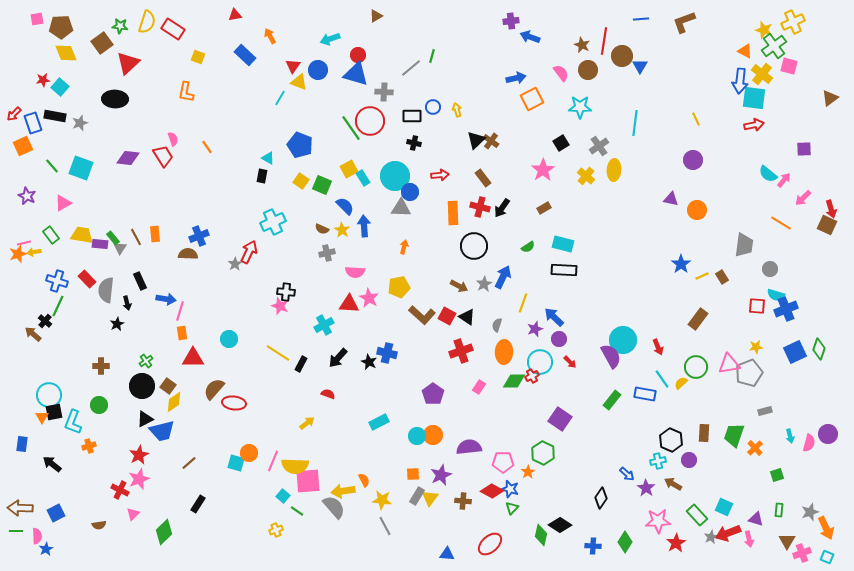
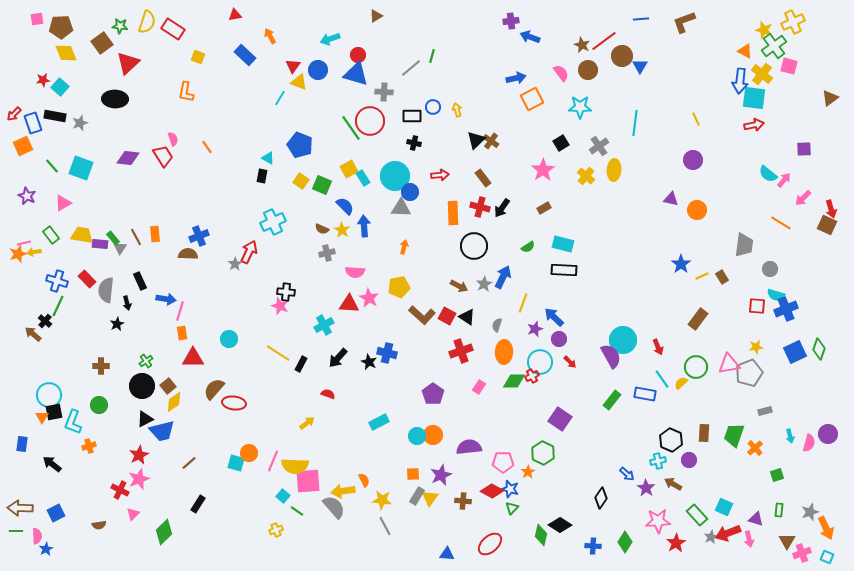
red line at (604, 41): rotated 44 degrees clockwise
brown square at (168, 386): rotated 14 degrees clockwise
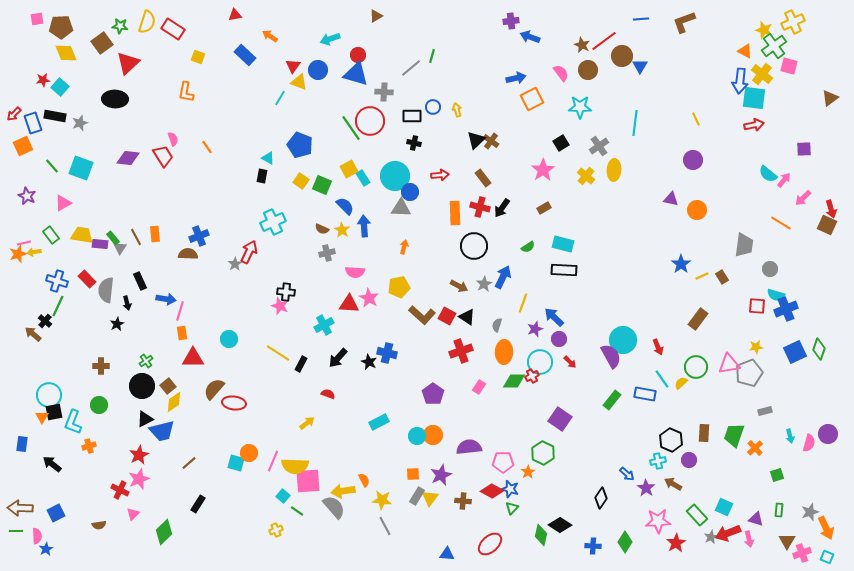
orange arrow at (270, 36): rotated 28 degrees counterclockwise
orange rectangle at (453, 213): moved 2 px right
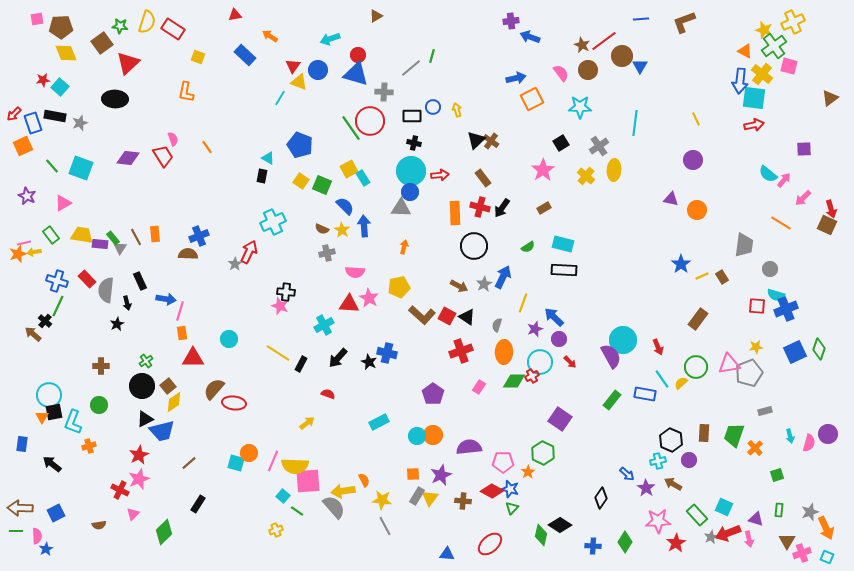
cyan circle at (395, 176): moved 16 px right, 5 px up
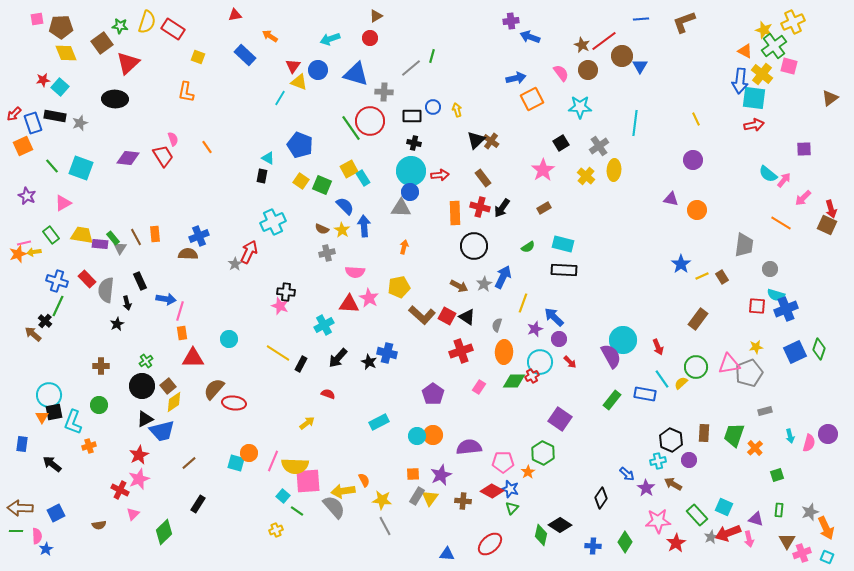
red circle at (358, 55): moved 12 px right, 17 px up
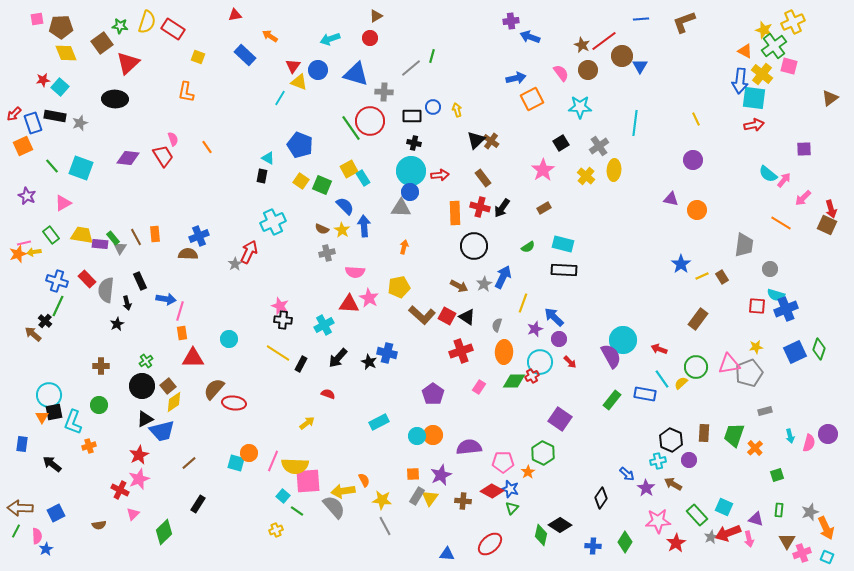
black cross at (286, 292): moved 3 px left, 28 px down
red arrow at (658, 347): moved 1 px right, 2 px down; rotated 133 degrees clockwise
green line at (16, 531): rotated 64 degrees counterclockwise
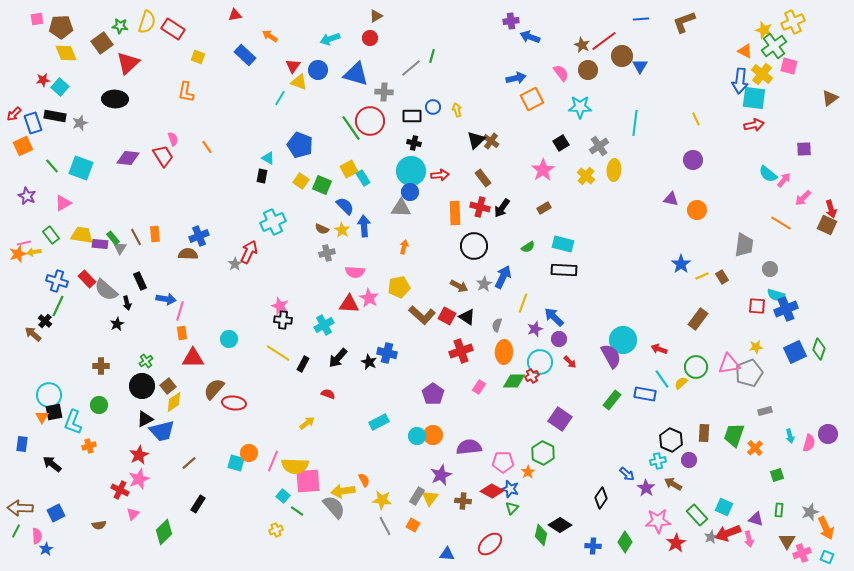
gray semicircle at (106, 290): rotated 55 degrees counterclockwise
black rectangle at (301, 364): moved 2 px right
orange square at (413, 474): moved 51 px down; rotated 32 degrees clockwise
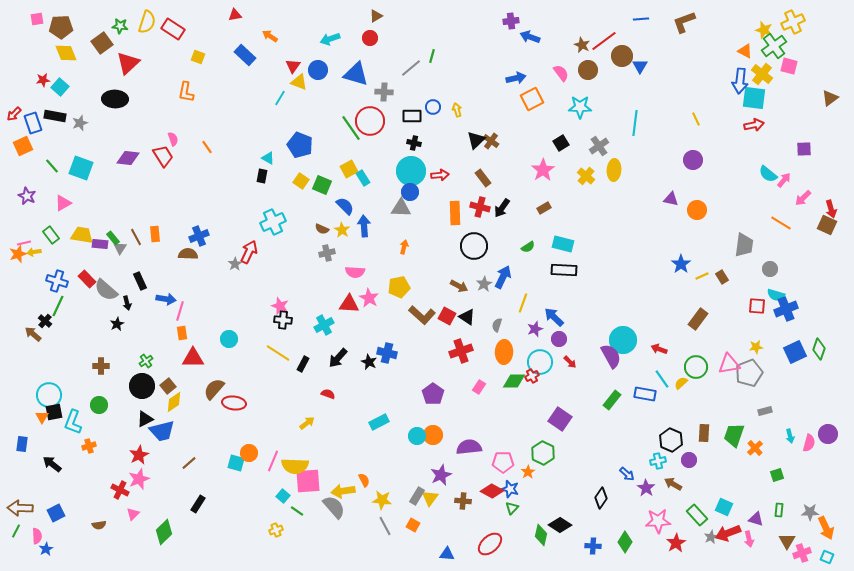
gray star at (810, 512): rotated 18 degrees clockwise
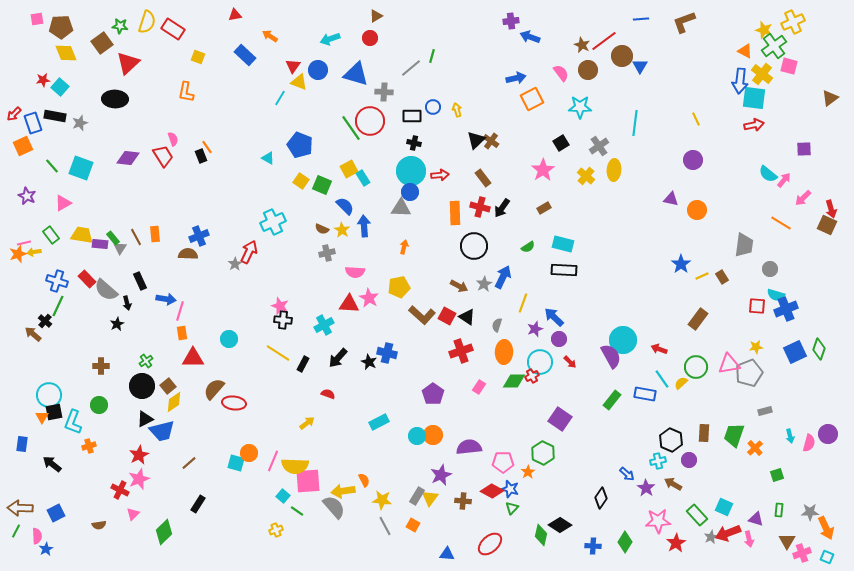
black rectangle at (262, 176): moved 61 px left, 20 px up; rotated 32 degrees counterclockwise
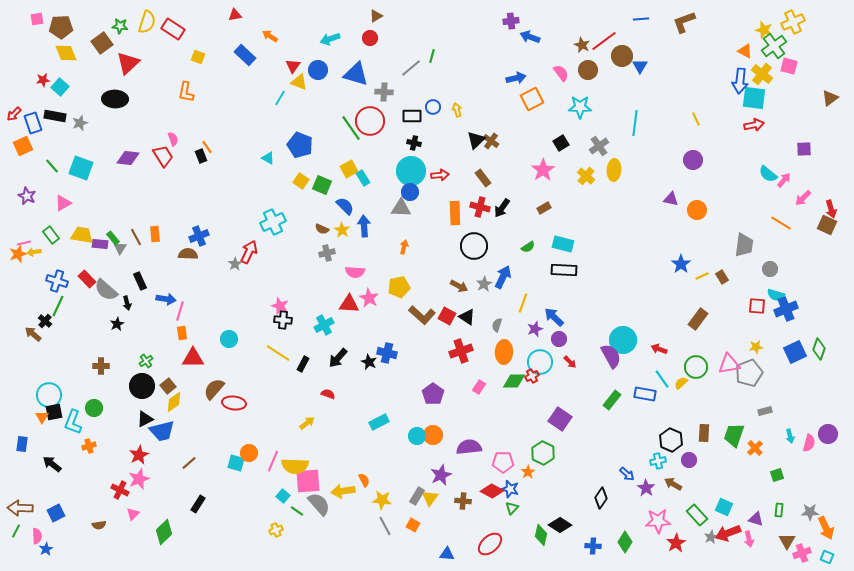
green circle at (99, 405): moved 5 px left, 3 px down
gray semicircle at (334, 507): moved 15 px left, 3 px up
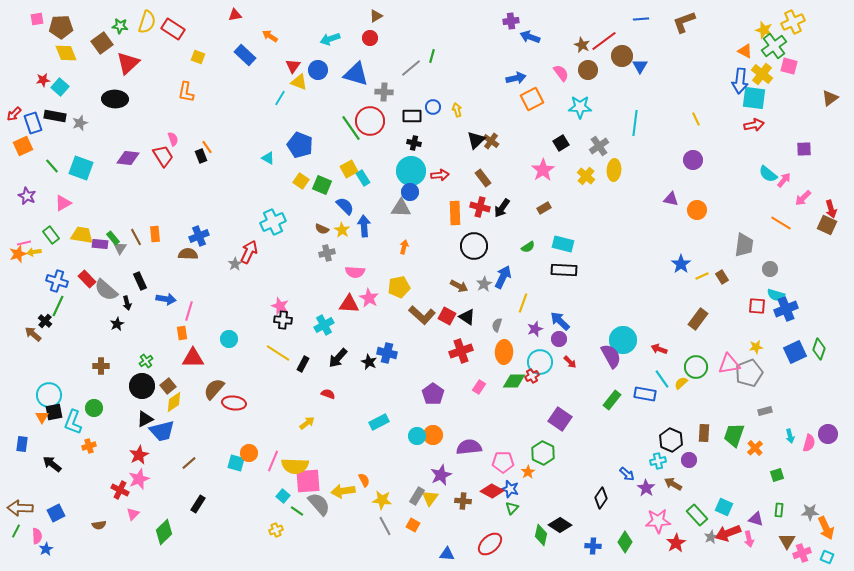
pink line at (180, 311): moved 9 px right
blue arrow at (554, 317): moved 6 px right, 4 px down
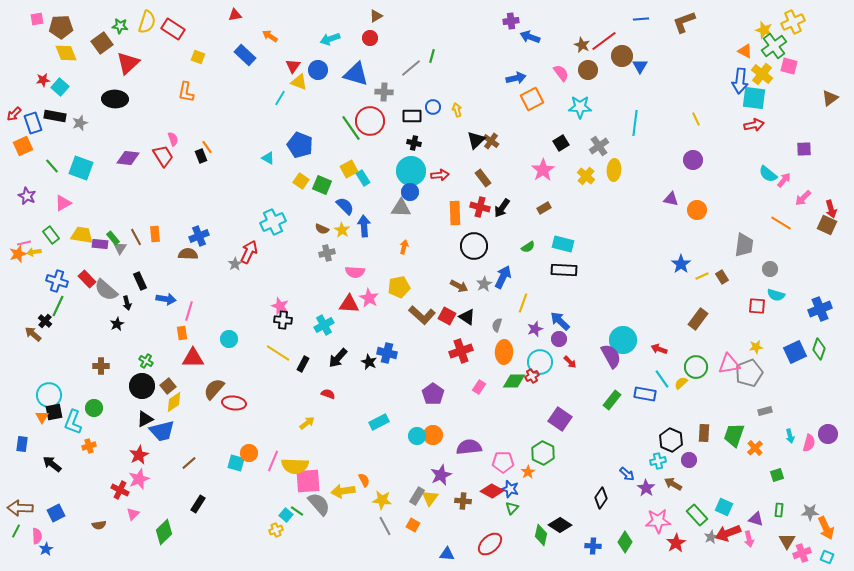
blue cross at (786, 309): moved 34 px right
green cross at (146, 361): rotated 24 degrees counterclockwise
cyan square at (283, 496): moved 3 px right, 19 px down
